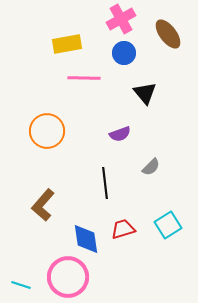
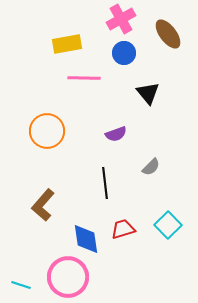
black triangle: moved 3 px right
purple semicircle: moved 4 px left
cyan square: rotated 12 degrees counterclockwise
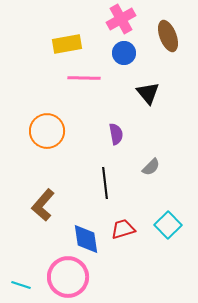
brown ellipse: moved 2 px down; rotated 16 degrees clockwise
purple semicircle: rotated 80 degrees counterclockwise
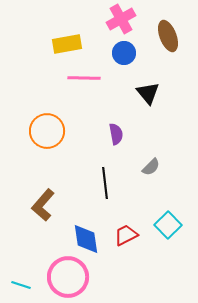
red trapezoid: moved 3 px right, 6 px down; rotated 10 degrees counterclockwise
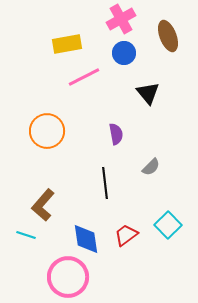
pink line: moved 1 px up; rotated 28 degrees counterclockwise
red trapezoid: rotated 10 degrees counterclockwise
cyan line: moved 5 px right, 50 px up
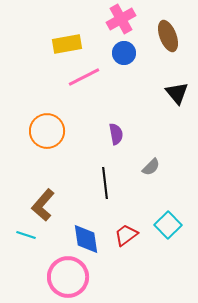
black triangle: moved 29 px right
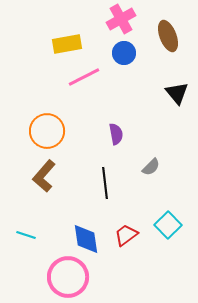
brown L-shape: moved 1 px right, 29 px up
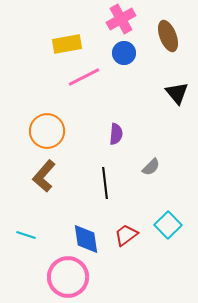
purple semicircle: rotated 15 degrees clockwise
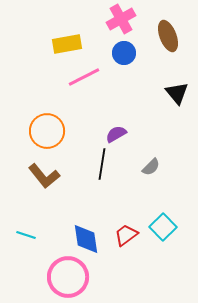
purple semicircle: rotated 125 degrees counterclockwise
brown L-shape: rotated 80 degrees counterclockwise
black line: moved 3 px left, 19 px up; rotated 16 degrees clockwise
cyan square: moved 5 px left, 2 px down
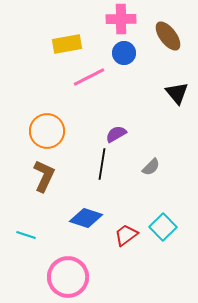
pink cross: rotated 28 degrees clockwise
brown ellipse: rotated 16 degrees counterclockwise
pink line: moved 5 px right
brown L-shape: rotated 116 degrees counterclockwise
blue diamond: moved 21 px up; rotated 64 degrees counterclockwise
